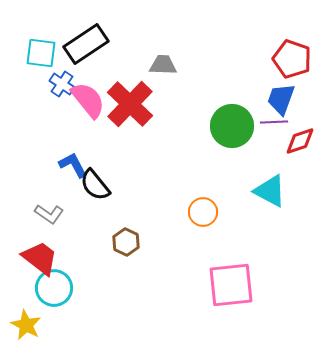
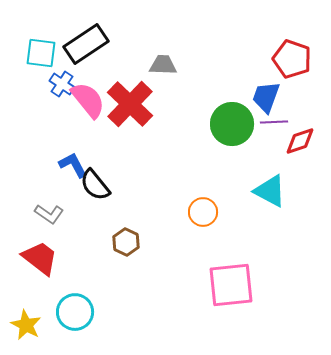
blue trapezoid: moved 15 px left, 2 px up
green circle: moved 2 px up
cyan circle: moved 21 px right, 24 px down
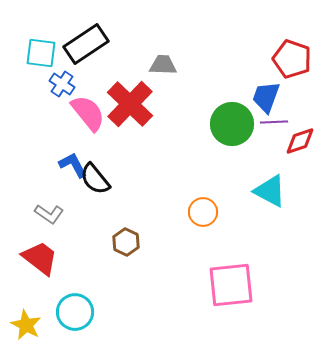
pink semicircle: moved 13 px down
black semicircle: moved 6 px up
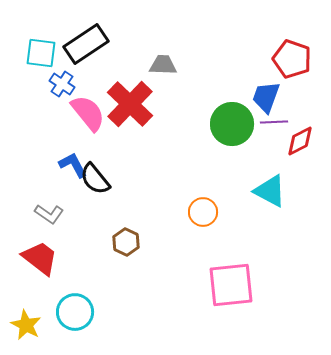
red diamond: rotated 8 degrees counterclockwise
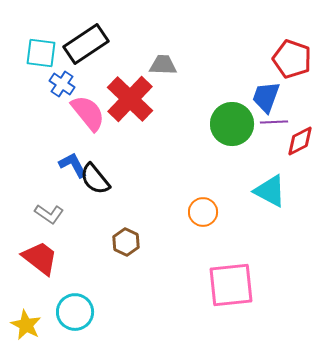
red cross: moved 5 px up
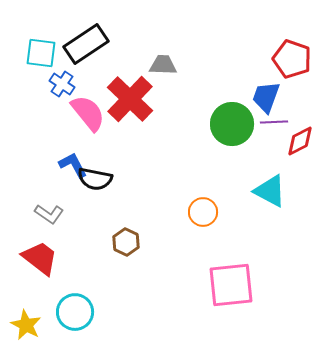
black semicircle: rotated 40 degrees counterclockwise
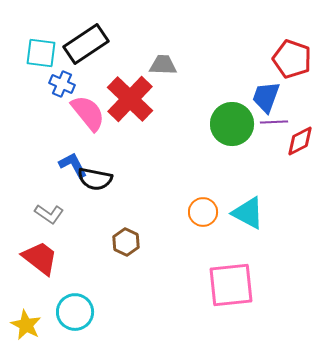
blue cross: rotated 10 degrees counterclockwise
cyan triangle: moved 22 px left, 22 px down
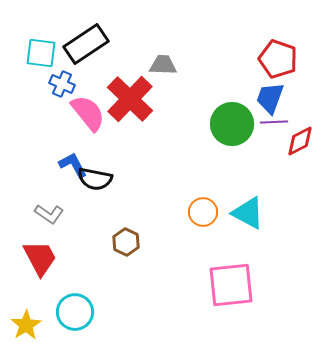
red pentagon: moved 14 px left
blue trapezoid: moved 4 px right, 1 px down
red trapezoid: rotated 24 degrees clockwise
yellow star: rotated 12 degrees clockwise
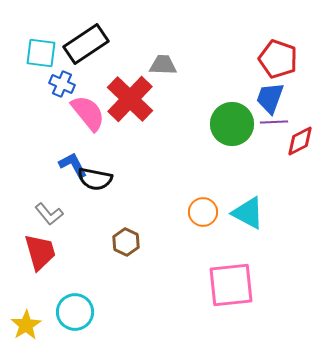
gray L-shape: rotated 16 degrees clockwise
red trapezoid: moved 6 px up; rotated 12 degrees clockwise
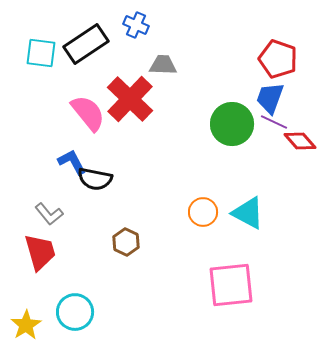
blue cross: moved 74 px right, 59 px up
purple line: rotated 28 degrees clockwise
red diamond: rotated 76 degrees clockwise
blue L-shape: moved 1 px left, 3 px up
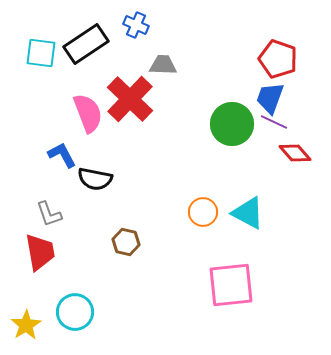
pink semicircle: rotated 18 degrees clockwise
red diamond: moved 5 px left, 12 px down
blue L-shape: moved 10 px left, 7 px up
gray L-shape: rotated 20 degrees clockwise
brown hexagon: rotated 12 degrees counterclockwise
red trapezoid: rotated 6 degrees clockwise
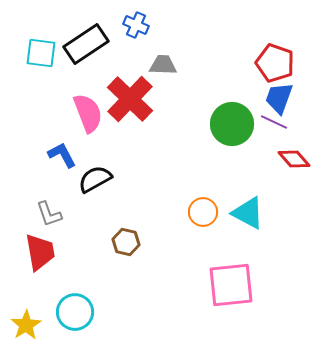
red pentagon: moved 3 px left, 4 px down
blue trapezoid: moved 9 px right
red diamond: moved 1 px left, 6 px down
black semicircle: rotated 140 degrees clockwise
